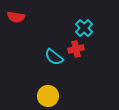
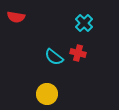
cyan cross: moved 5 px up
red cross: moved 2 px right, 4 px down; rotated 28 degrees clockwise
yellow circle: moved 1 px left, 2 px up
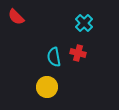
red semicircle: rotated 36 degrees clockwise
cyan semicircle: rotated 42 degrees clockwise
yellow circle: moved 7 px up
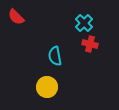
red cross: moved 12 px right, 9 px up
cyan semicircle: moved 1 px right, 1 px up
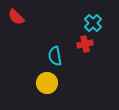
cyan cross: moved 9 px right
red cross: moved 5 px left; rotated 28 degrees counterclockwise
yellow circle: moved 4 px up
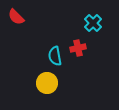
red cross: moved 7 px left, 4 px down
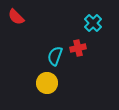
cyan semicircle: rotated 30 degrees clockwise
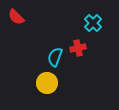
cyan semicircle: moved 1 px down
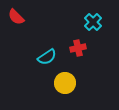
cyan cross: moved 1 px up
cyan semicircle: moved 8 px left; rotated 144 degrees counterclockwise
yellow circle: moved 18 px right
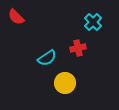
cyan semicircle: moved 1 px down
